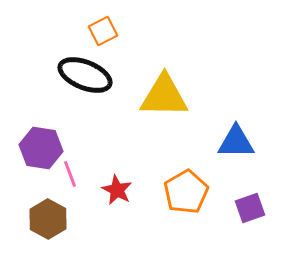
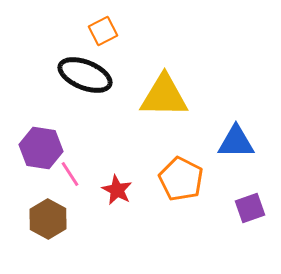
pink line: rotated 12 degrees counterclockwise
orange pentagon: moved 5 px left, 13 px up; rotated 15 degrees counterclockwise
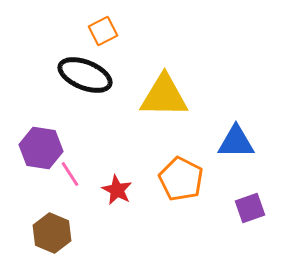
brown hexagon: moved 4 px right, 14 px down; rotated 6 degrees counterclockwise
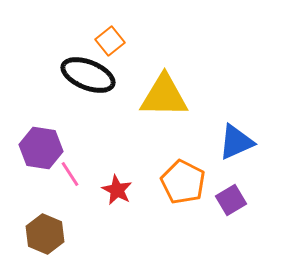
orange square: moved 7 px right, 10 px down; rotated 12 degrees counterclockwise
black ellipse: moved 3 px right
blue triangle: rotated 24 degrees counterclockwise
orange pentagon: moved 2 px right, 3 px down
purple square: moved 19 px left, 8 px up; rotated 12 degrees counterclockwise
brown hexagon: moved 7 px left, 1 px down
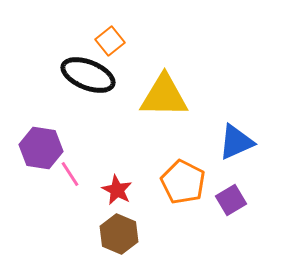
brown hexagon: moved 74 px right
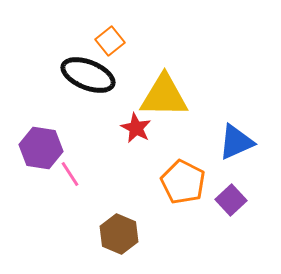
red star: moved 19 px right, 62 px up
purple square: rotated 12 degrees counterclockwise
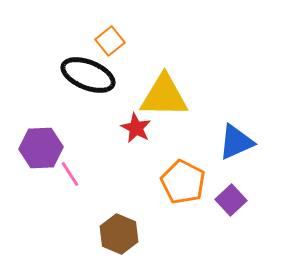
purple hexagon: rotated 12 degrees counterclockwise
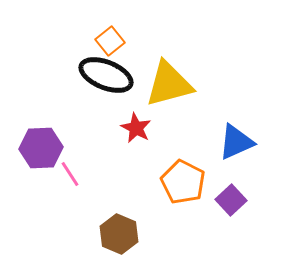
black ellipse: moved 18 px right
yellow triangle: moved 5 px right, 12 px up; rotated 16 degrees counterclockwise
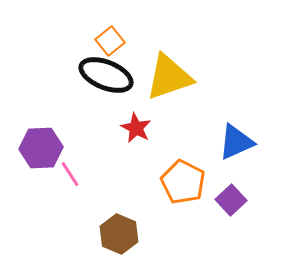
yellow triangle: moved 7 px up; rotated 4 degrees counterclockwise
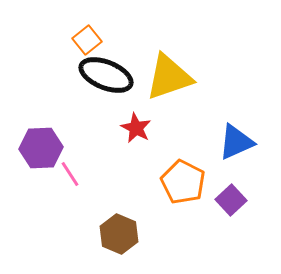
orange square: moved 23 px left, 1 px up
